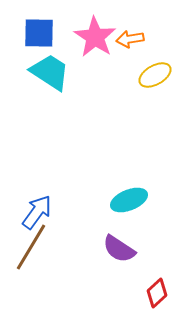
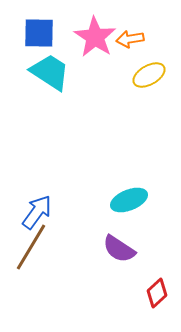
yellow ellipse: moved 6 px left
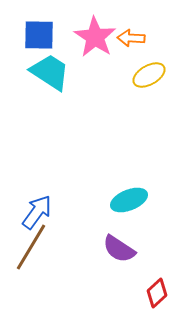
blue square: moved 2 px down
orange arrow: moved 1 px right, 1 px up; rotated 12 degrees clockwise
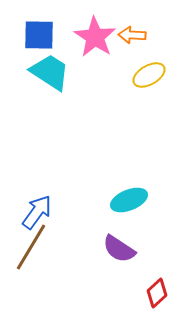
orange arrow: moved 1 px right, 3 px up
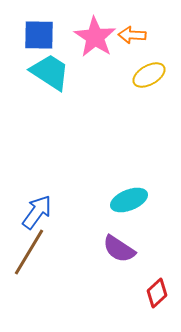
brown line: moved 2 px left, 5 px down
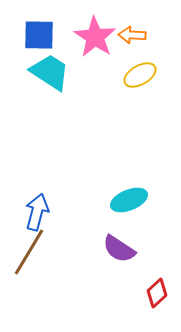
yellow ellipse: moved 9 px left
blue arrow: rotated 21 degrees counterclockwise
